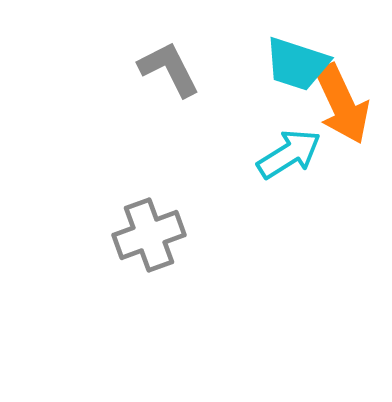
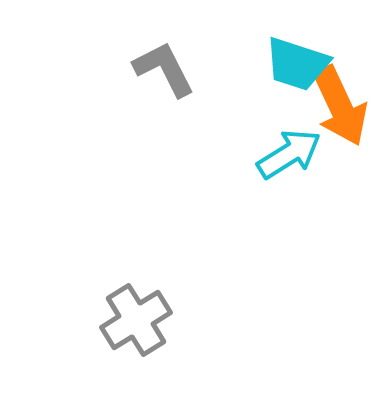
gray L-shape: moved 5 px left
orange arrow: moved 2 px left, 2 px down
gray cross: moved 13 px left, 85 px down; rotated 12 degrees counterclockwise
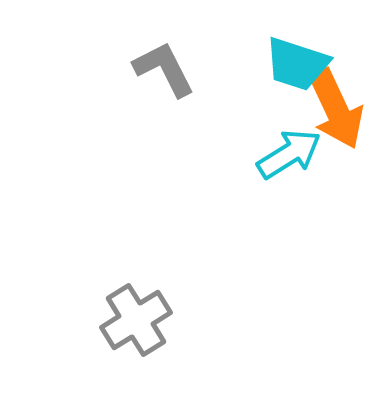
orange arrow: moved 4 px left, 3 px down
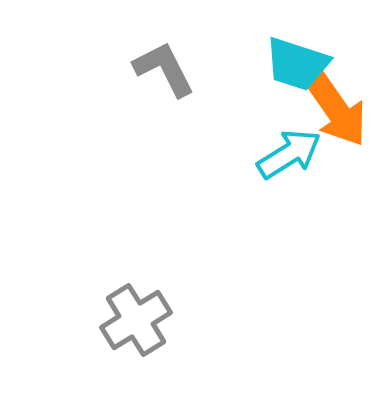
orange arrow: rotated 10 degrees counterclockwise
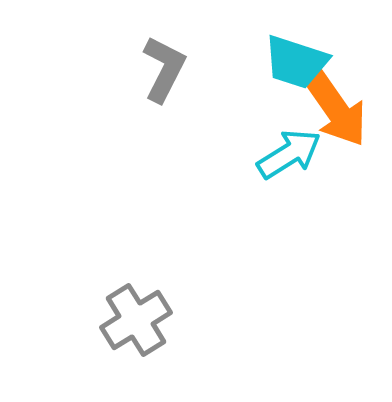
cyan trapezoid: moved 1 px left, 2 px up
gray L-shape: rotated 54 degrees clockwise
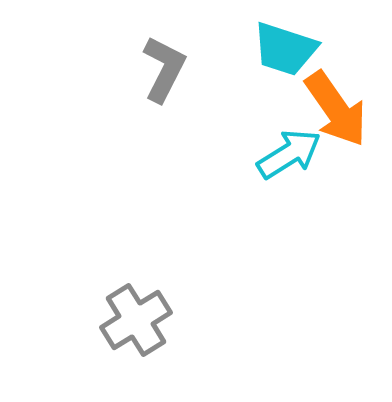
cyan trapezoid: moved 11 px left, 13 px up
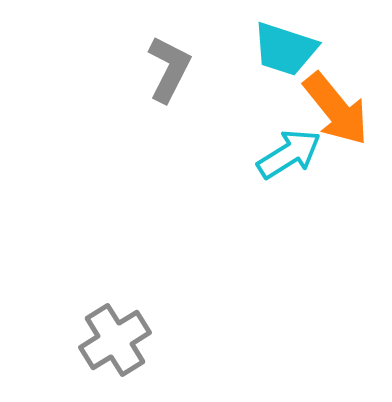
gray L-shape: moved 5 px right
orange arrow: rotated 4 degrees counterclockwise
gray cross: moved 21 px left, 20 px down
